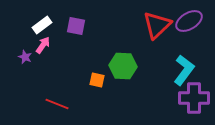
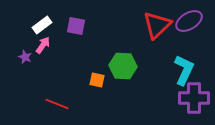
cyan L-shape: rotated 12 degrees counterclockwise
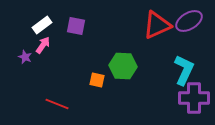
red triangle: rotated 20 degrees clockwise
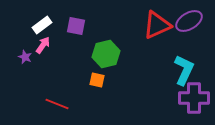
green hexagon: moved 17 px left, 12 px up; rotated 16 degrees counterclockwise
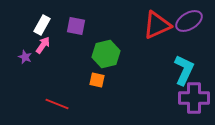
white rectangle: rotated 24 degrees counterclockwise
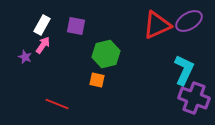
purple cross: rotated 20 degrees clockwise
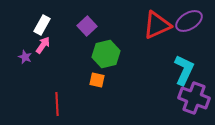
purple square: moved 11 px right; rotated 36 degrees clockwise
red line: rotated 65 degrees clockwise
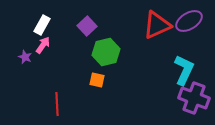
green hexagon: moved 2 px up
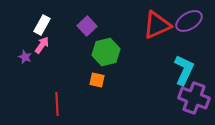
pink arrow: moved 1 px left
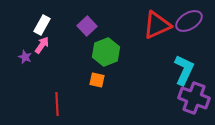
green hexagon: rotated 8 degrees counterclockwise
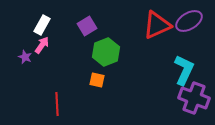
purple square: rotated 12 degrees clockwise
